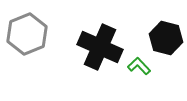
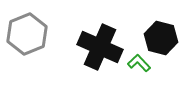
black hexagon: moved 5 px left
green L-shape: moved 3 px up
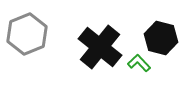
black cross: rotated 15 degrees clockwise
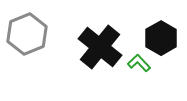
black hexagon: rotated 16 degrees clockwise
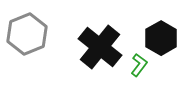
green L-shape: moved 2 px down; rotated 80 degrees clockwise
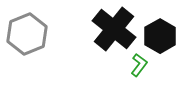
black hexagon: moved 1 px left, 2 px up
black cross: moved 14 px right, 18 px up
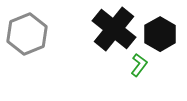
black hexagon: moved 2 px up
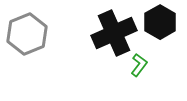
black cross: moved 4 px down; rotated 27 degrees clockwise
black hexagon: moved 12 px up
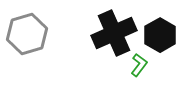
black hexagon: moved 13 px down
gray hexagon: rotated 6 degrees clockwise
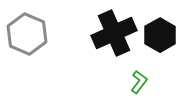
gray hexagon: rotated 21 degrees counterclockwise
green L-shape: moved 17 px down
